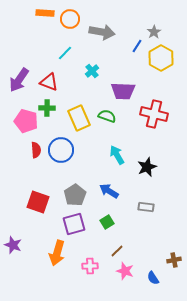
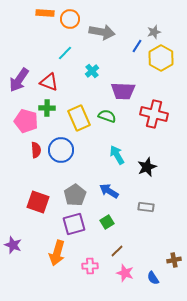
gray star: rotated 16 degrees clockwise
pink star: moved 2 px down
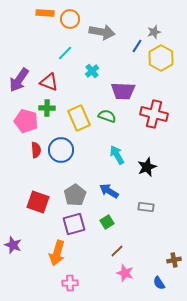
pink cross: moved 20 px left, 17 px down
blue semicircle: moved 6 px right, 5 px down
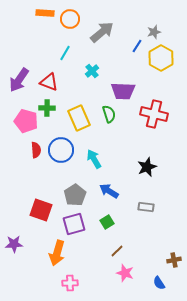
gray arrow: rotated 50 degrees counterclockwise
cyan line: rotated 14 degrees counterclockwise
green semicircle: moved 2 px right, 2 px up; rotated 54 degrees clockwise
cyan arrow: moved 23 px left, 4 px down
red square: moved 3 px right, 8 px down
purple star: moved 1 px right, 1 px up; rotated 24 degrees counterclockwise
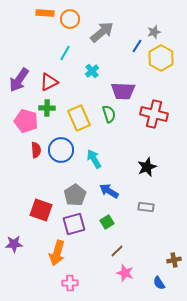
red triangle: rotated 48 degrees counterclockwise
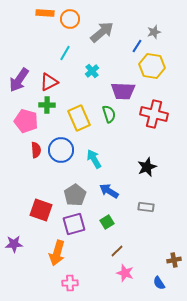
yellow hexagon: moved 9 px left, 8 px down; rotated 20 degrees counterclockwise
green cross: moved 3 px up
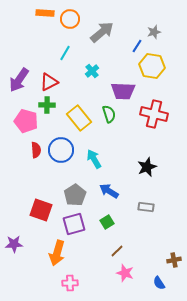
yellow rectangle: rotated 15 degrees counterclockwise
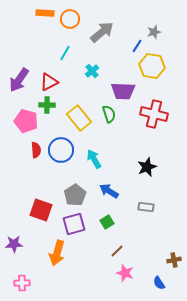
pink cross: moved 48 px left
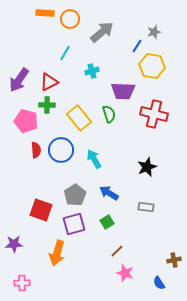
cyan cross: rotated 24 degrees clockwise
blue arrow: moved 2 px down
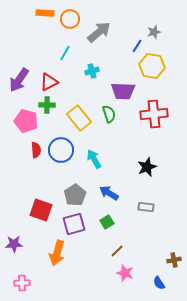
gray arrow: moved 3 px left
red cross: rotated 20 degrees counterclockwise
